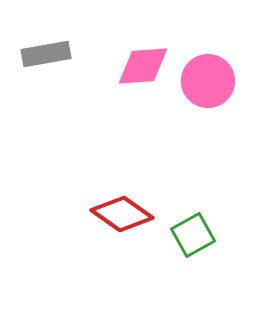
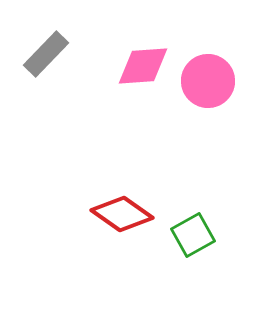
gray rectangle: rotated 36 degrees counterclockwise
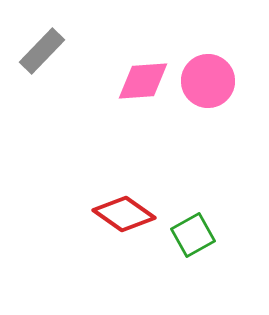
gray rectangle: moved 4 px left, 3 px up
pink diamond: moved 15 px down
red diamond: moved 2 px right
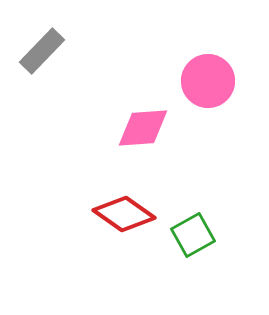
pink diamond: moved 47 px down
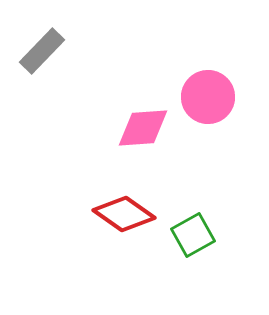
pink circle: moved 16 px down
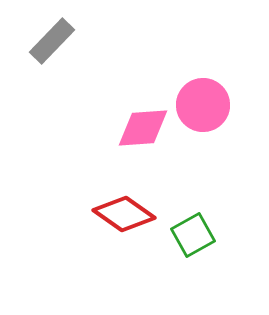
gray rectangle: moved 10 px right, 10 px up
pink circle: moved 5 px left, 8 px down
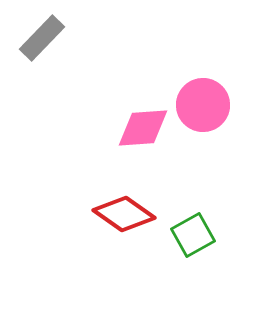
gray rectangle: moved 10 px left, 3 px up
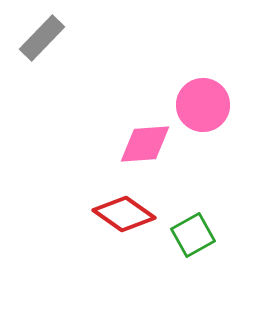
pink diamond: moved 2 px right, 16 px down
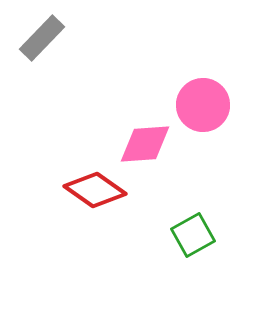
red diamond: moved 29 px left, 24 px up
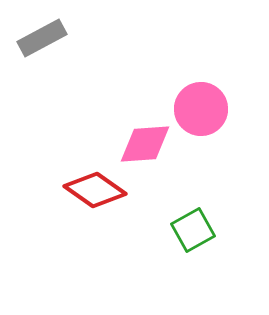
gray rectangle: rotated 18 degrees clockwise
pink circle: moved 2 px left, 4 px down
green square: moved 5 px up
